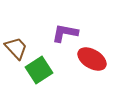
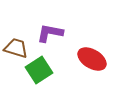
purple L-shape: moved 15 px left
brown trapezoid: rotated 30 degrees counterclockwise
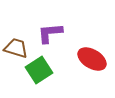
purple L-shape: rotated 16 degrees counterclockwise
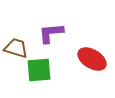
purple L-shape: moved 1 px right
green square: rotated 28 degrees clockwise
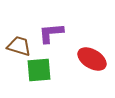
brown trapezoid: moved 3 px right, 2 px up
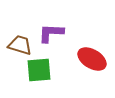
purple L-shape: rotated 8 degrees clockwise
brown trapezoid: moved 1 px right, 1 px up
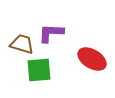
brown trapezoid: moved 2 px right, 1 px up
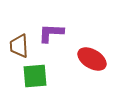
brown trapezoid: moved 3 px left, 2 px down; rotated 110 degrees counterclockwise
green square: moved 4 px left, 6 px down
